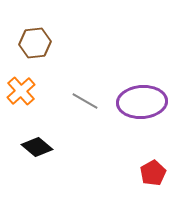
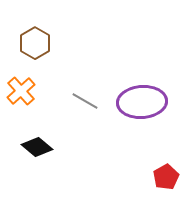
brown hexagon: rotated 24 degrees counterclockwise
red pentagon: moved 13 px right, 4 px down
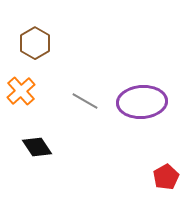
black diamond: rotated 16 degrees clockwise
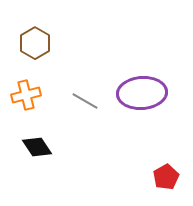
orange cross: moved 5 px right, 4 px down; rotated 28 degrees clockwise
purple ellipse: moved 9 px up
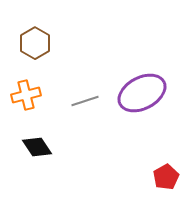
purple ellipse: rotated 24 degrees counterclockwise
gray line: rotated 48 degrees counterclockwise
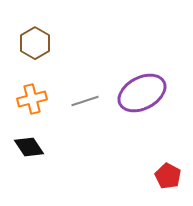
orange cross: moved 6 px right, 4 px down
black diamond: moved 8 px left
red pentagon: moved 2 px right, 1 px up; rotated 15 degrees counterclockwise
